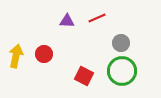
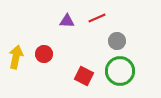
gray circle: moved 4 px left, 2 px up
yellow arrow: moved 1 px down
green circle: moved 2 px left
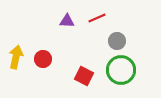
red circle: moved 1 px left, 5 px down
green circle: moved 1 px right, 1 px up
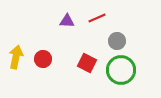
red square: moved 3 px right, 13 px up
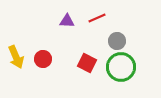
yellow arrow: rotated 145 degrees clockwise
green circle: moved 3 px up
